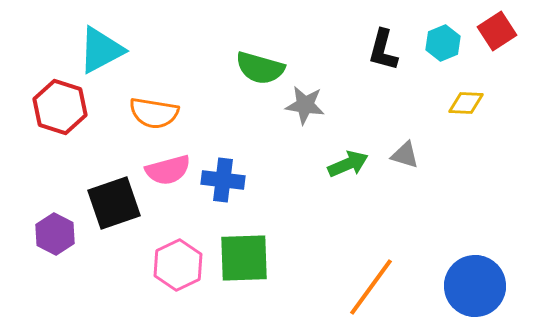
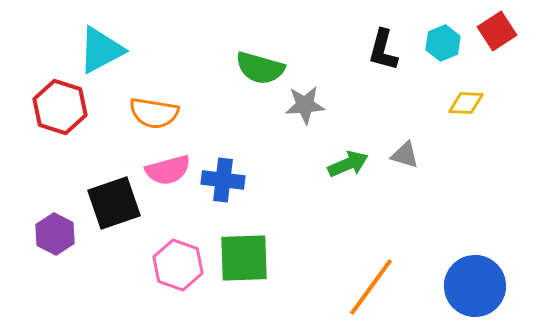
gray star: rotated 12 degrees counterclockwise
pink hexagon: rotated 15 degrees counterclockwise
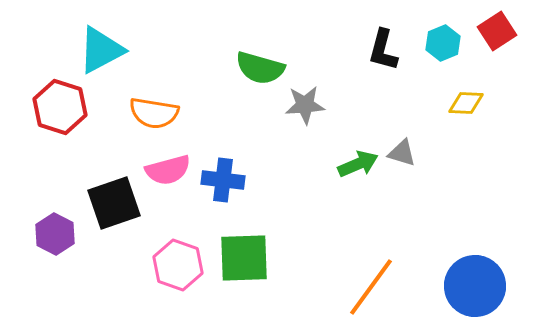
gray triangle: moved 3 px left, 2 px up
green arrow: moved 10 px right
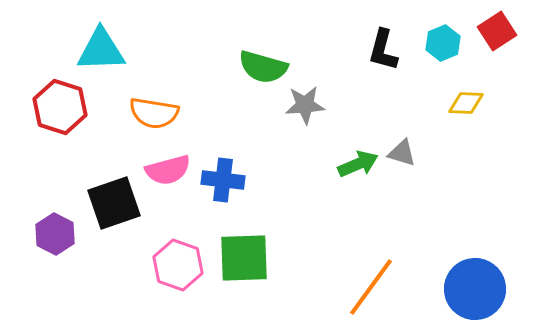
cyan triangle: rotated 26 degrees clockwise
green semicircle: moved 3 px right, 1 px up
blue circle: moved 3 px down
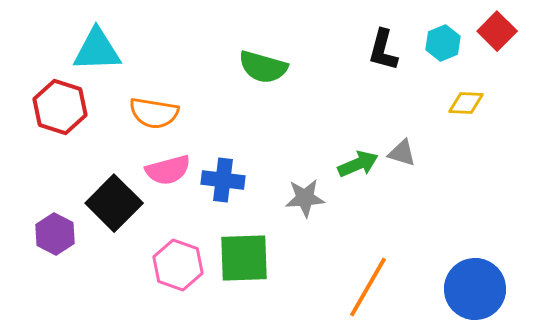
red square: rotated 12 degrees counterclockwise
cyan triangle: moved 4 px left
gray star: moved 93 px down
black square: rotated 26 degrees counterclockwise
orange line: moved 3 px left; rotated 6 degrees counterclockwise
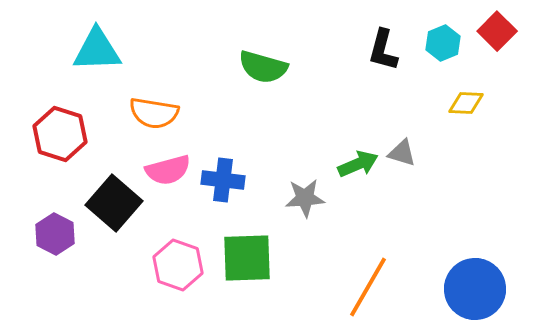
red hexagon: moved 27 px down
black square: rotated 4 degrees counterclockwise
green square: moved 3 px right
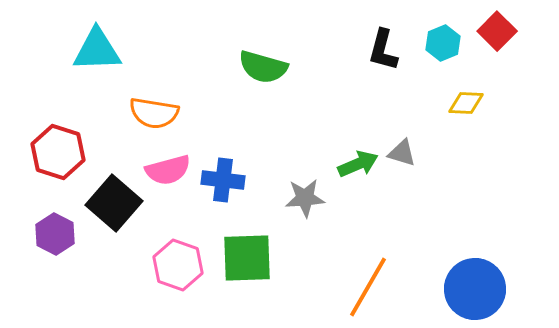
red hexagon: moved 2 px left, 18 px down
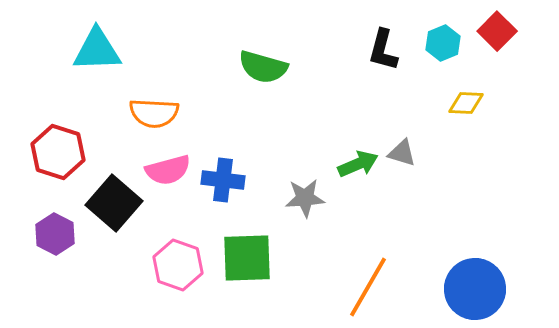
orange semicircle: rotated 6 degrees counterclockwise
